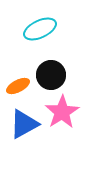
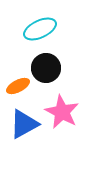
black circle: moved 5 px left, 7 px up
pink star: rotated 12 degrees counterclockwise
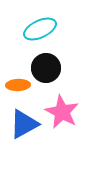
orange ellipse: moved 1 px up; rotated 25 degrees clockwise
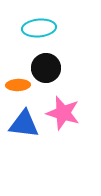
cyan ellipse: moved 1 px left, 1 px up; rotated 20 degrees clockwise
pink star: moved 1 px right, 1 px down; rotated 12 degrees counterclockwise
blue triangle: rotated 36 degrees clockwise
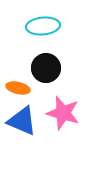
cyan ellipse: moved 4 px right, 2 px up
orange ellipse: moved 3 px down; rotated 15 degrees clockwise
blue triangle: moved 2 px left, 3 px up; rotated 16 degrees clockwise
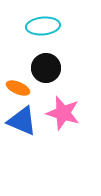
orange ellipse: rotated 10 degrees clockwise
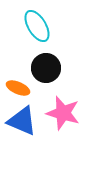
cyan ellipse: moved 6 px left; rotated 64 degrees clockwise
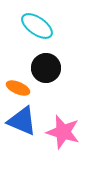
cyan ellipse: rotated 24 degrees counterclockwise
pink star: moved 19 px down
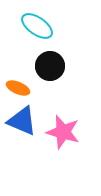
black circle: moved 4 px right, 2 px up
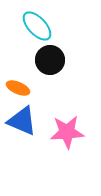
cyan ellipse: rotated 12 degrees clockwise
black circle: moved 6 px up
pink star: moved 4 px right; rotated 20 degrees counterclockwise
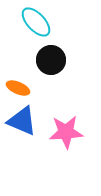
cyan ellipse: moved 1 px left, 4 px up
black circle: moved 1 px right
pink star: moved 1 px left
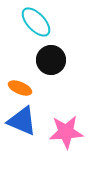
orange ellipse: moved 2 px right
